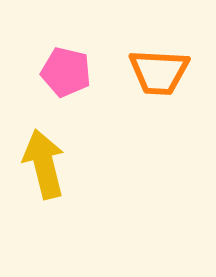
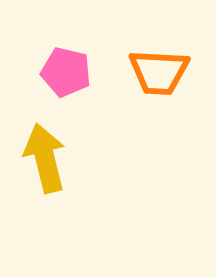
yellow arrow: moved 1 px right, 6 px up
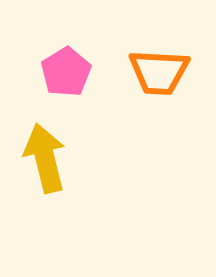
pink pentagon: rotated 27 degrees clockwise
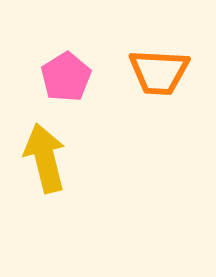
pink pentagon: moved 5 px down
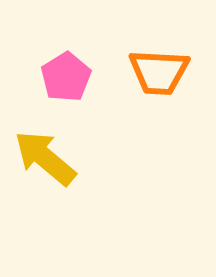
yellow arrow: rotated 36 degrees counterclockwise
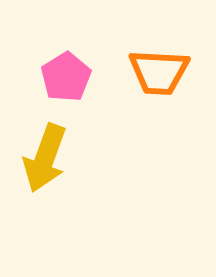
yellow arrow: rotated 110 degrees counterclockwise
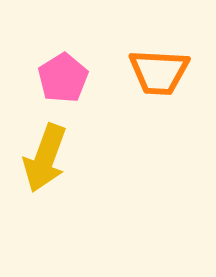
pink pentagon: moved 3 px left, 1 px down
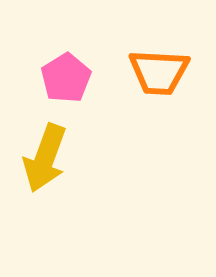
pink pentagon: moved 3 px right
